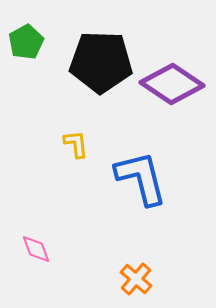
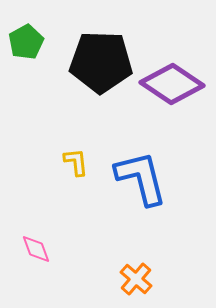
yellow L-shape: moved 18 px down
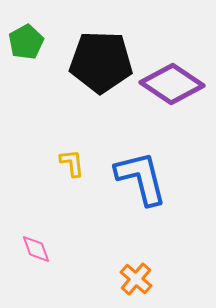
yellow L-shape: moved 4 px left, 1 px down
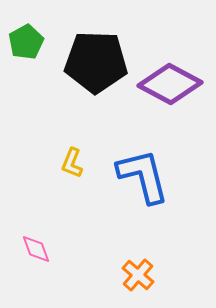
black pentagon: moved 5 px left
purple diamond: moved 2 px left; rotated 6 degrees counterclockwise
yellow L-shape: rotated 152 degrees counterclockwise
blue L-shape: moved 2 px right, 2 px up
orange cross: moved 2 px right, 4 px up
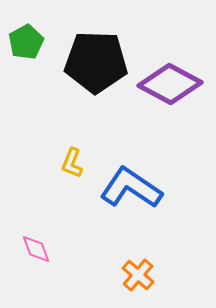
blue L-shape: moved 12 px left, 12 px down; rotated 42 degrees counterclockwise
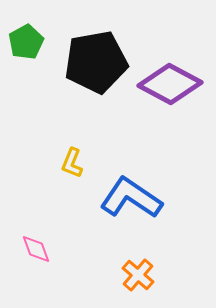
black pentagon: rotated 12 degrees counterclockwise
blue L-shape: moved 10 px down
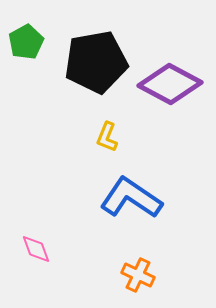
yellow L-shape: moved 35 px right, 26 px up
orange cross: rotated 16 degrees counterclockwise
